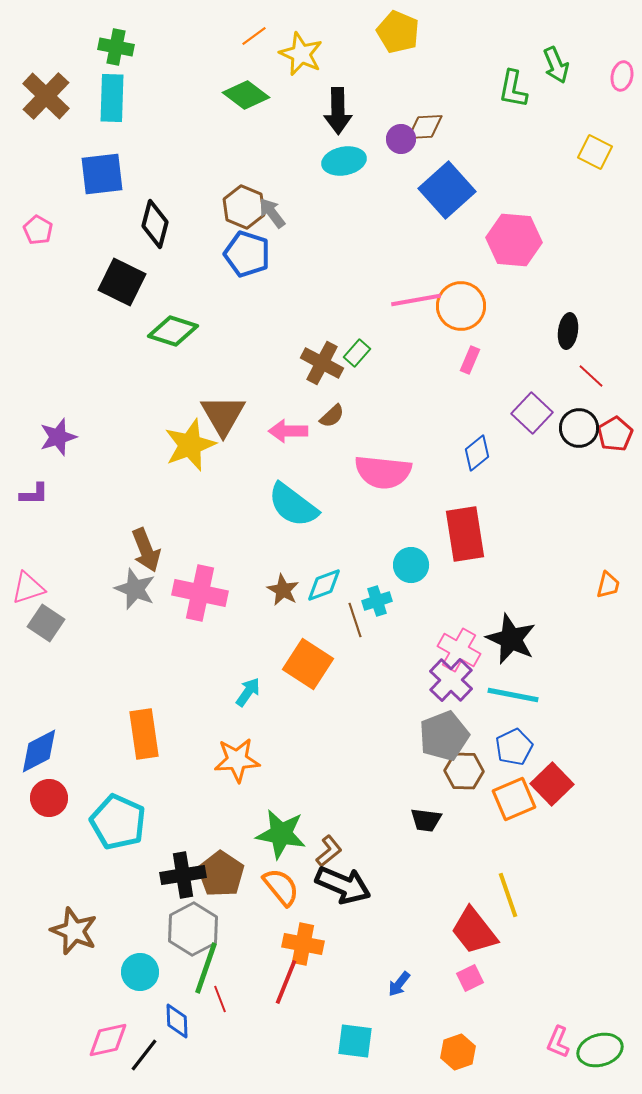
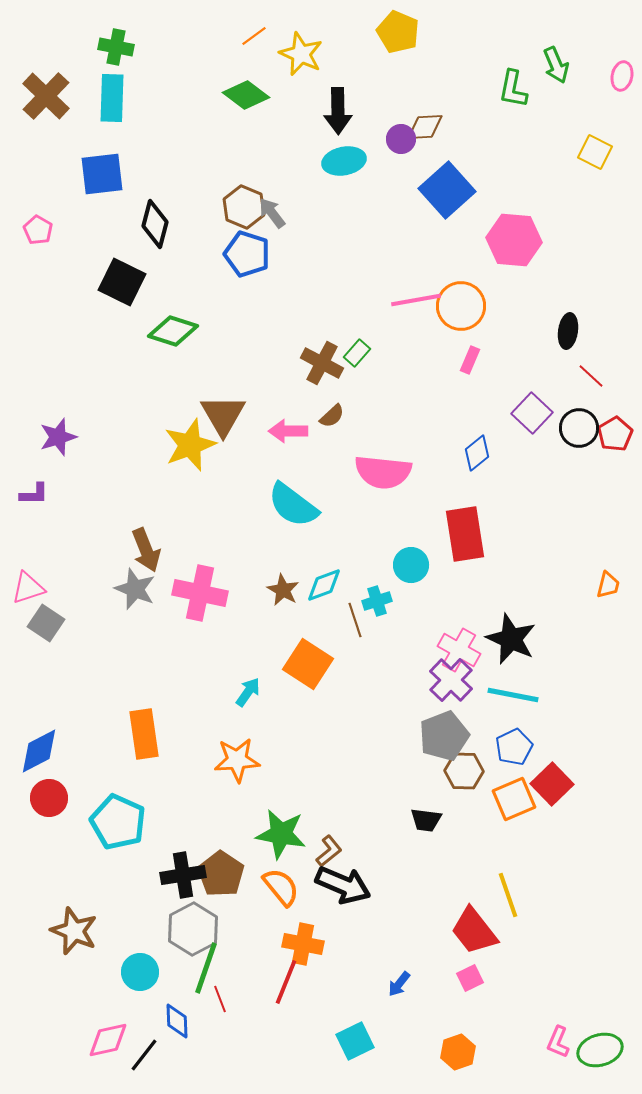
cyan square at (355, 1041): rotated 33 degrees counterclockwise
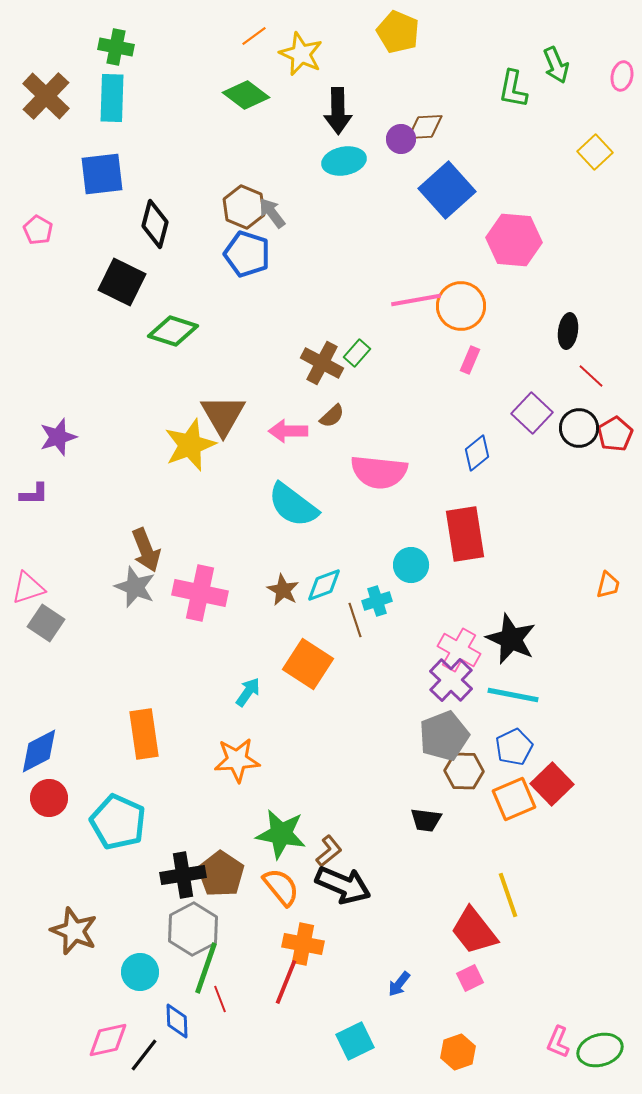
yellow square at (595, 152): rotated 20 degrees clockwise
pink semicircle at (383, 472): moved 4 px left
gray star at (135, 589): moved 2 px up
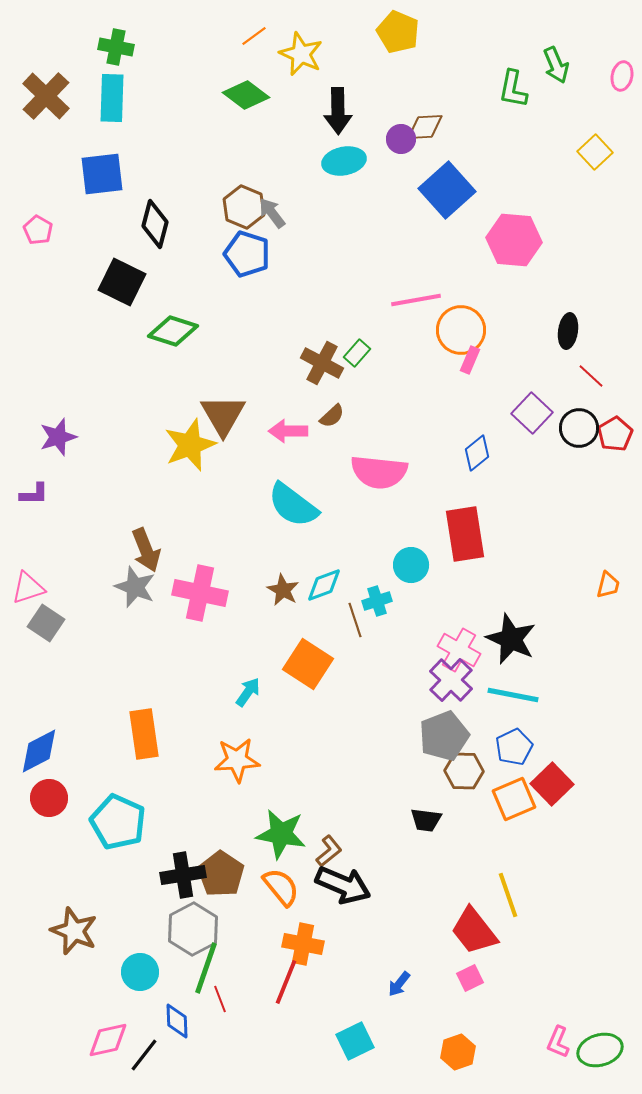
orange circle at (461, 306): moved 24 px down
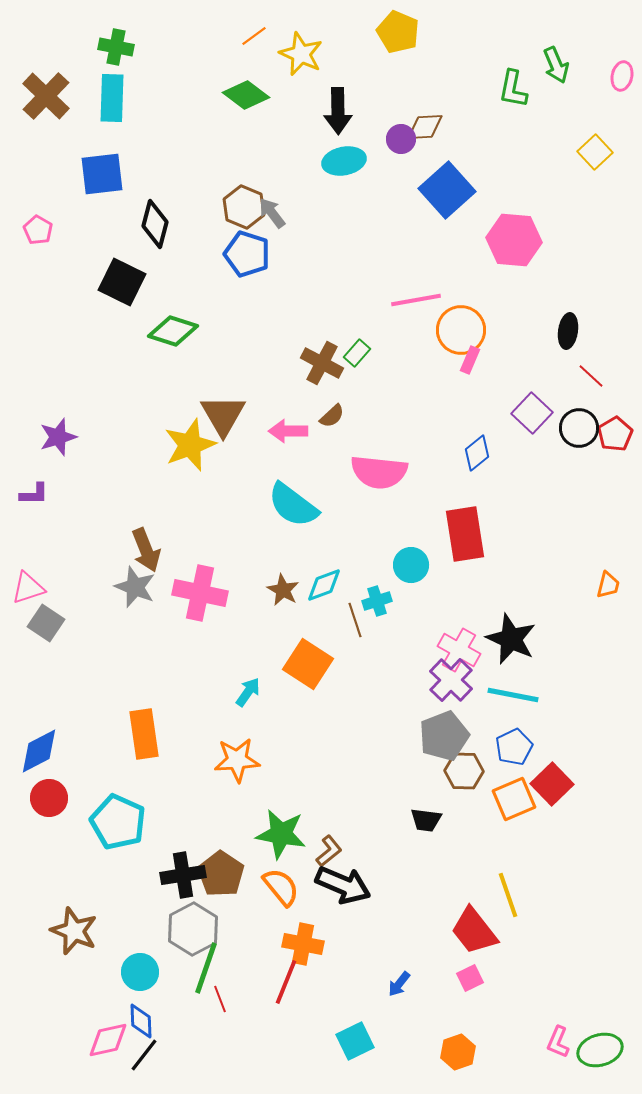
blue diamond at (177, 1021): moved 36 px left
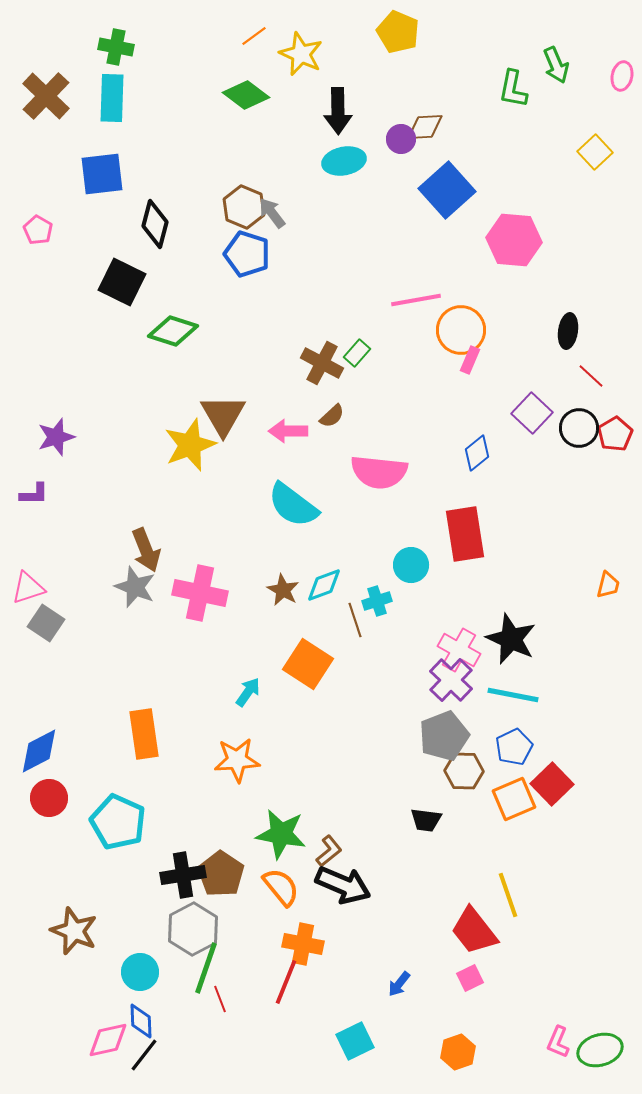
purple star at (58, 437): moved 2 px left
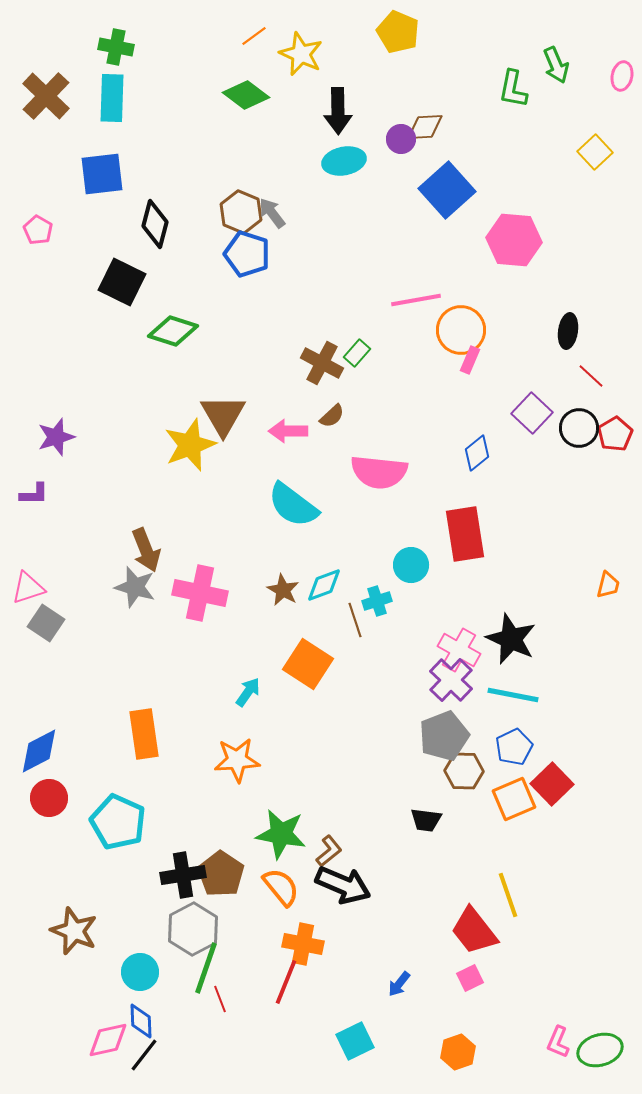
brown hexagon at (244, 207): moved 3 px left, 5 px down
gray star at (135, 587): rotated 6 degrees counterclockwise
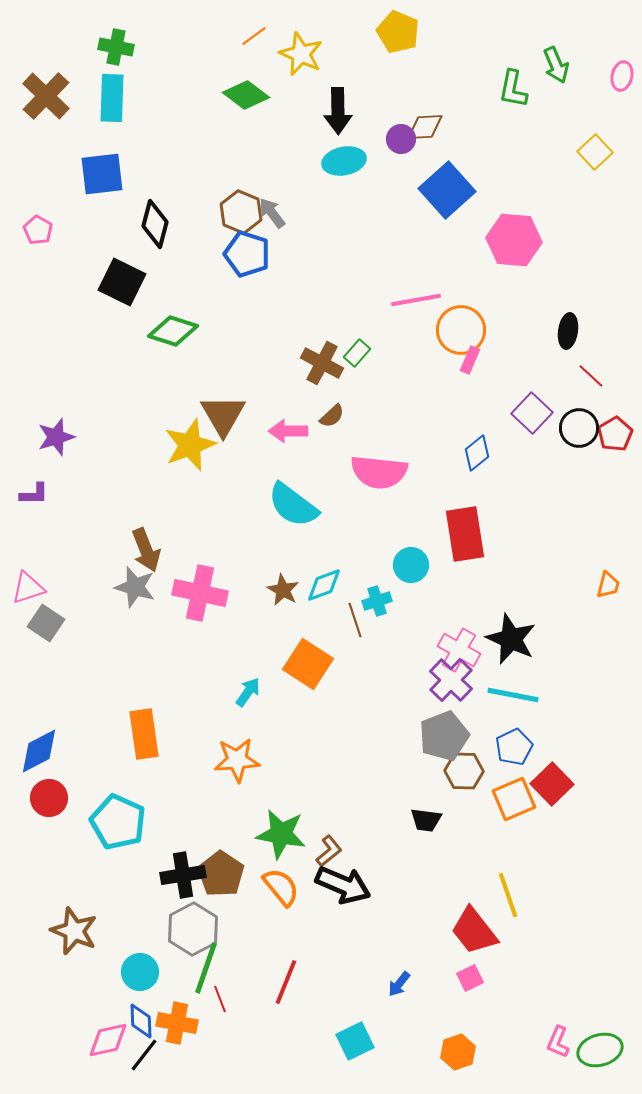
orange cross at (303, 944): moved 126 px left, 79 px down
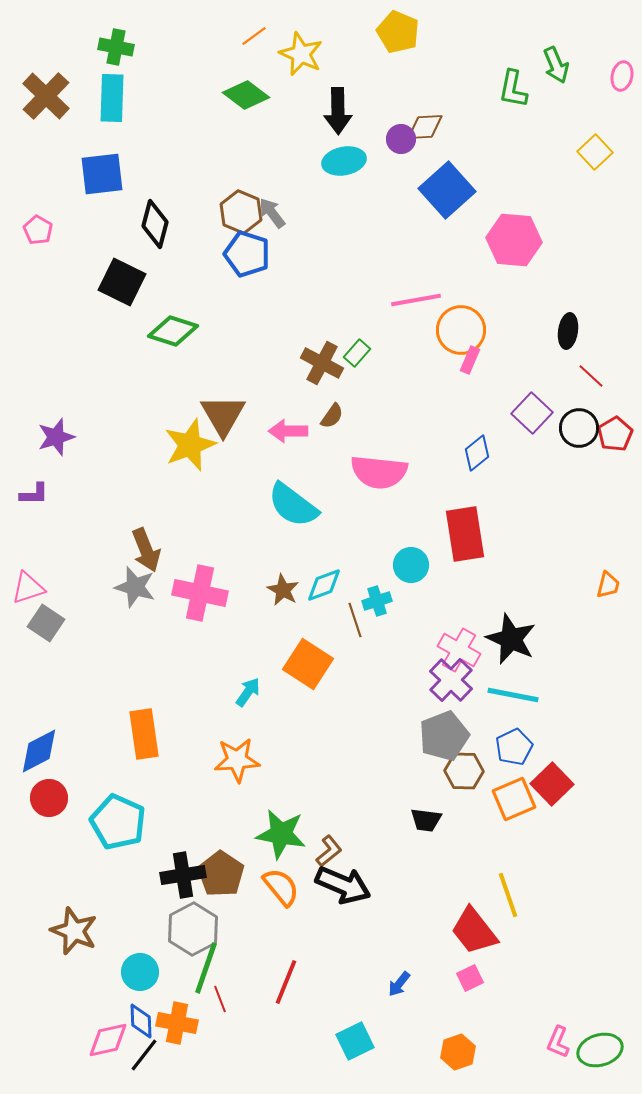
brown semicircle at (332, 416): rotated 12 degrees counterclockwise
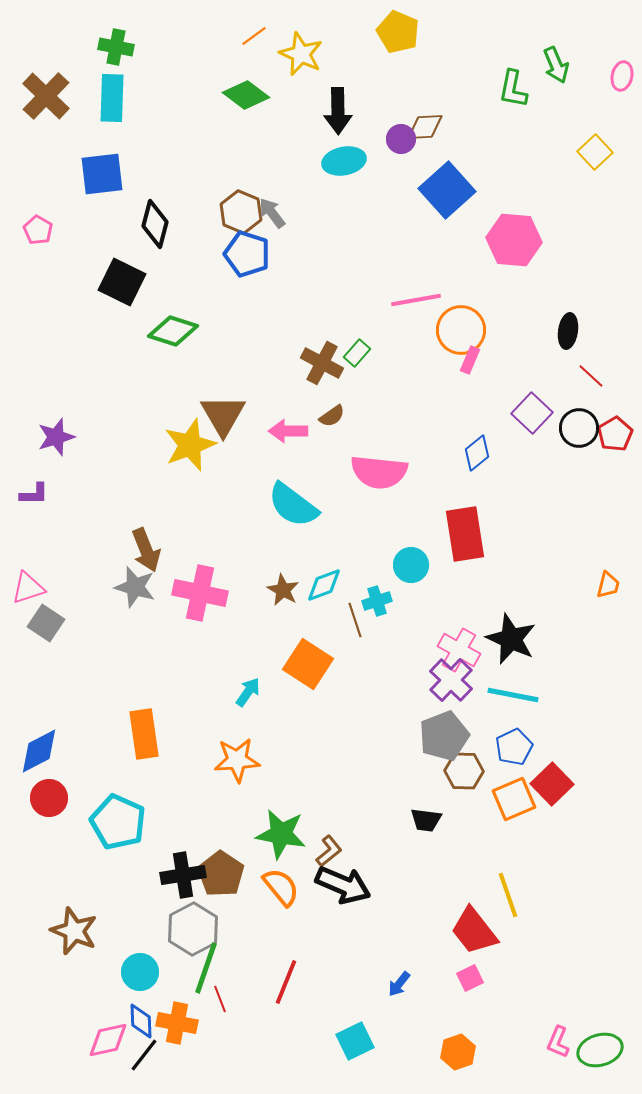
brown semicircle at (332, 416): rotated 20 degrees clockwise
